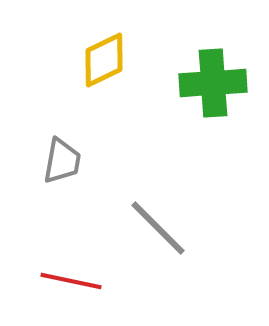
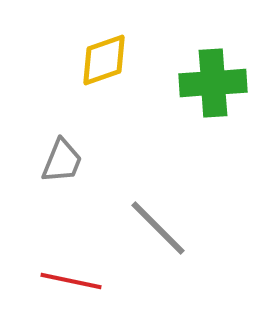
yellow diamond: rotated 6 degrees clockwise
gray trapezoid: rotated 12 degrees clockwise
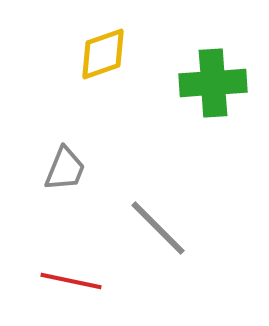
yellow diamond: moved 1 px left, 6 px up
gray trapezoid: moved 3 px right, 8 px down
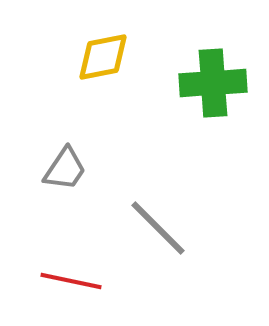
yellow diamond: moved 3 px down; rotated 8 degrees clockwise
gray trapezoid: rotated 12 degrees clockwise
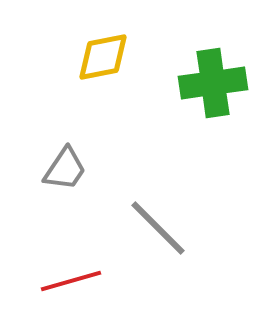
green cross: rotated 4 degrees counterclockwise
red line: rotated 28 degrees counterclockwise
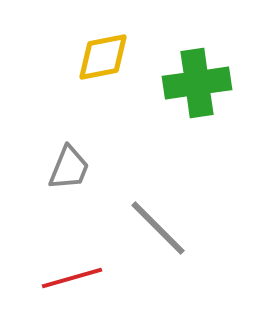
green cross: moved 16 px left
gray trapezoid: moved 4 px right, 1 px up; rotated 12 degrees counterclockwise
red line: moved 1 px right, 3 px up
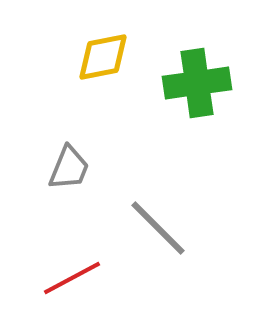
red line: rotated 12 degrees counterclockwise
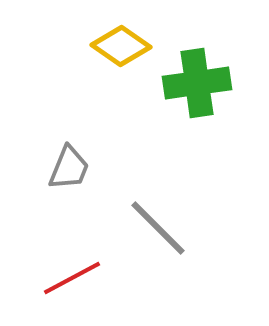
yellow diamond: moved 18 px right, 11 px up; rotated 46 degrees clockwise
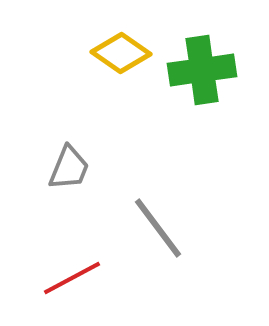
yellow diamond: moved 7 px down
green cross: moved 5 px right, 13 px up
gray line: rotated 8 degrees clockwise
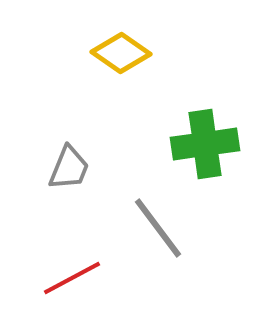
green cross: moved 3 px right, 74 px down
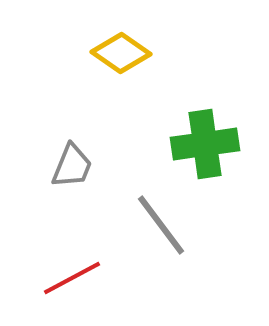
gray trapezoid: moved 3 px right, 2 px up
gray line: moved 3 px right, 3 px up
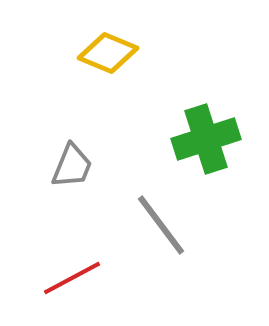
yellow diamond: moved 13 px left; rotated 12 degrees counterclockwise
green cross: moved 1 px right, 5 px up; rotated 10 degrees counterclockwise
